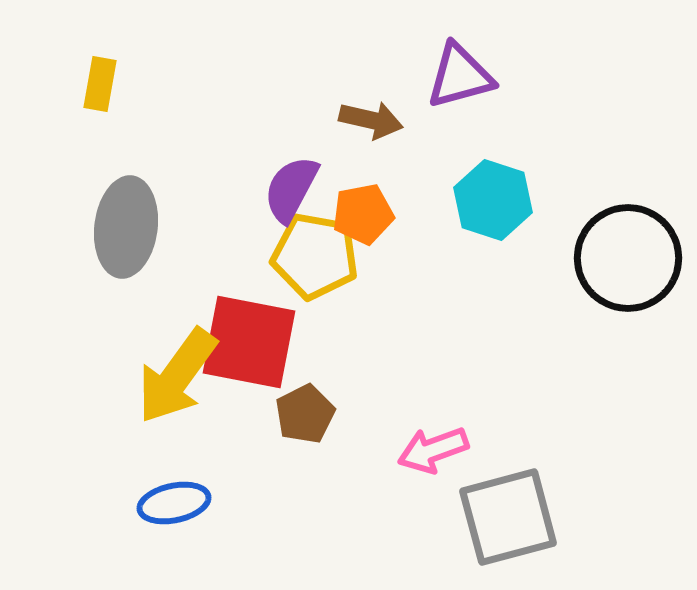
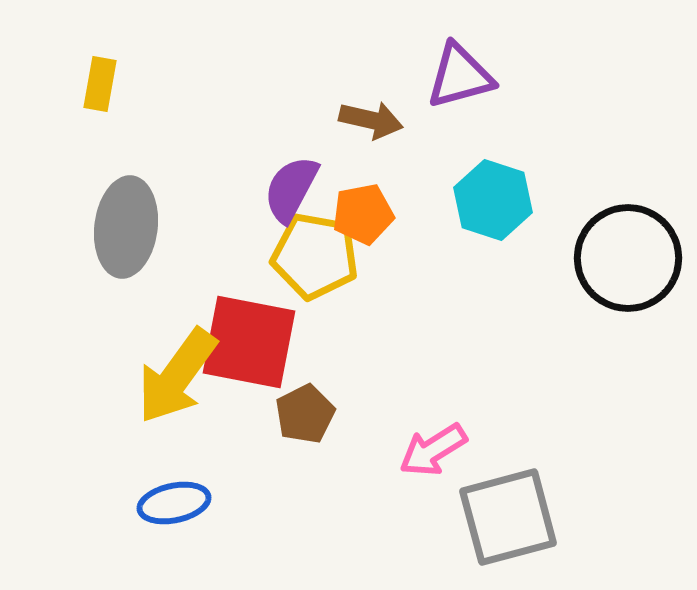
pink arrow: rotated 12 degrees counterclockwise
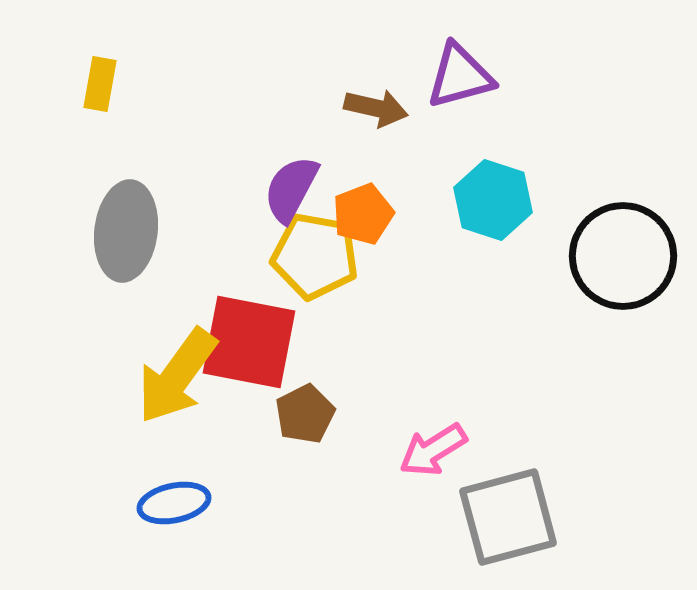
brown arrow: moved 5 px right, 12 px up
orange pentagon: rotated 10 degrees counterclockwise
gray ellipse: moved 4 px down
black circle: moved 5 px left, 2 px up
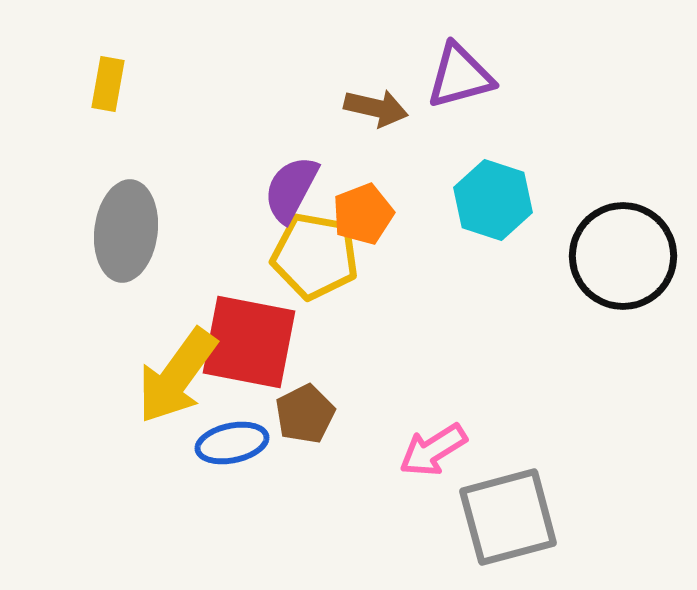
yellow rectangle: moved 8 px right
blue ellipse: moved 58 px right, 60 px up
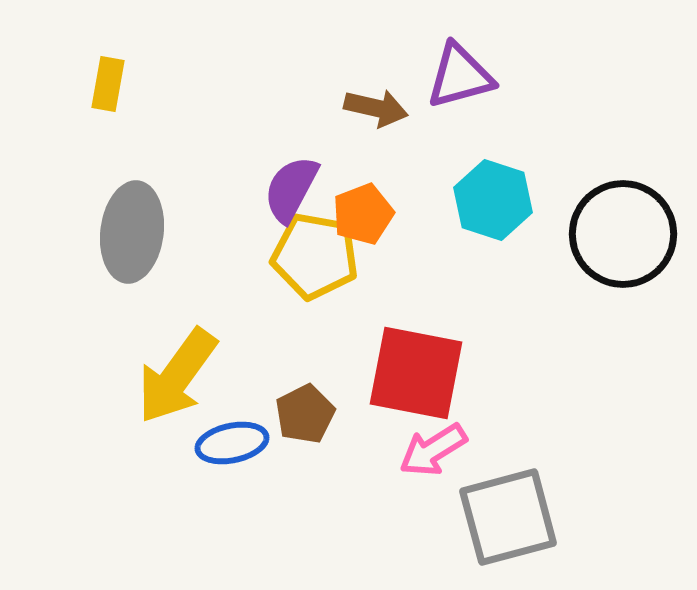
gray ellipse: moved 6 px right, 1 px down
black circle: moved 22 px up
red square: moved 167 px right, 31 px down
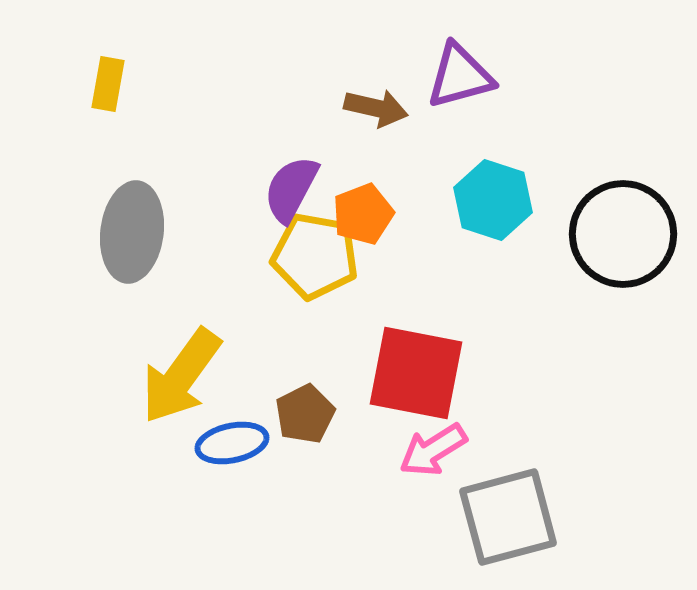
yellow arrow: moved 4 px right
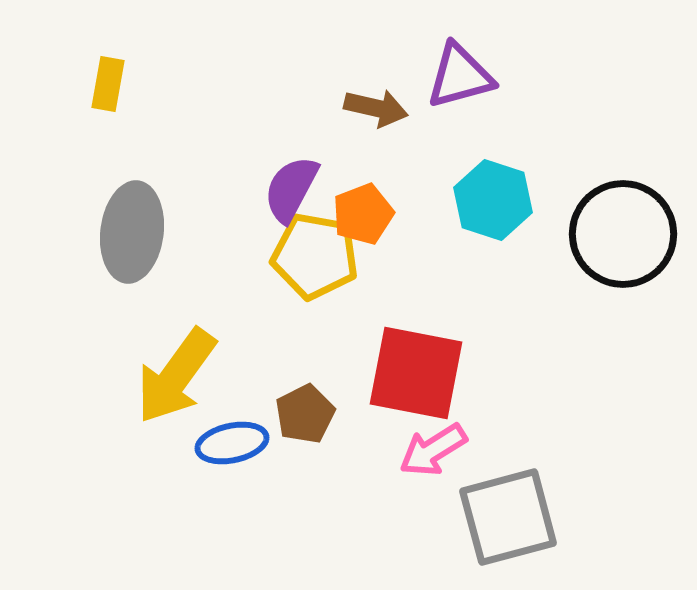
yellow arrow: moved 5 px left
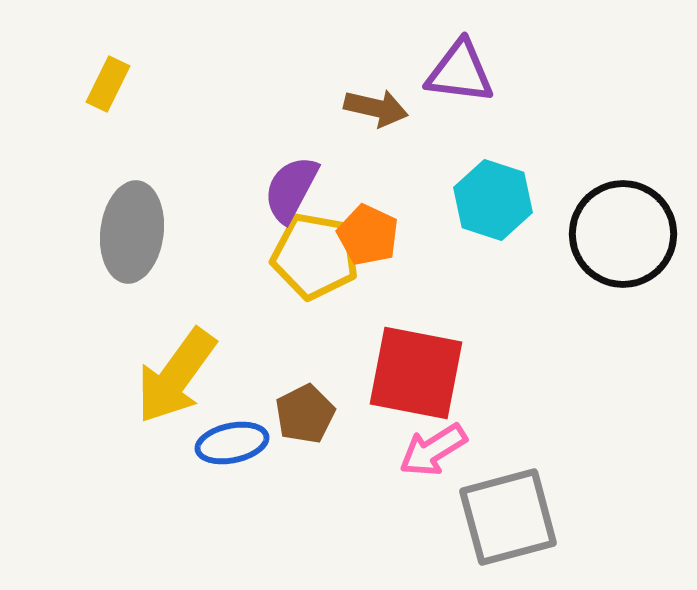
purple triangle: moved 4 px up; rotated 22 degrees clockwise
yellow rectangle: rotated 16 degrees clockwise
orange pentagon: moved 5 px right, 21 px down; rotated 26 degrees counterclockwise
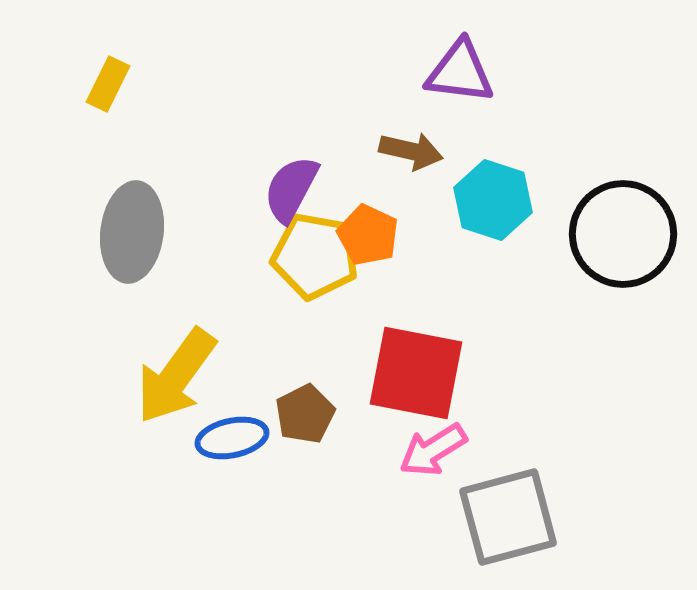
brown arrow: moved 35 px right, 43 px down
blue ellipse: moved 5 px up
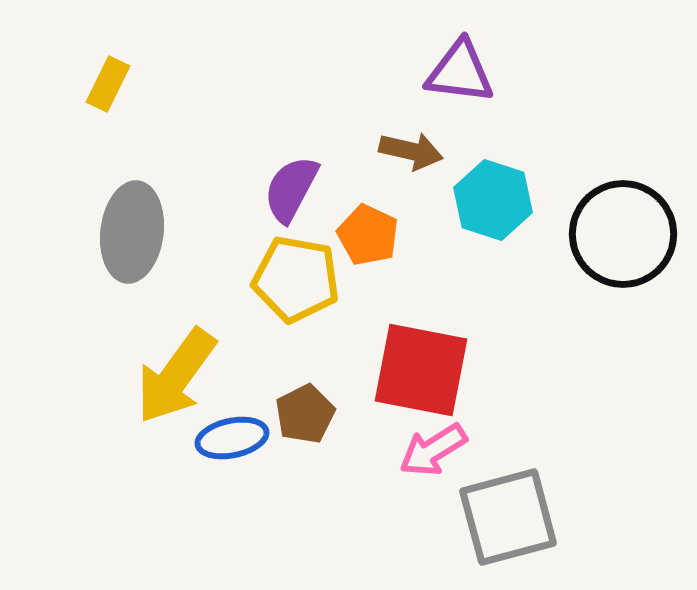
yellow pentagon: moved 19 px left, 23 px down
red square: moved 5 px right, 3 px up
